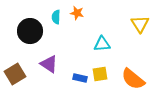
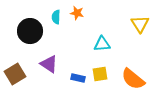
blue rectangle: moved 2 px left
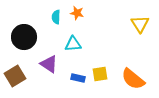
black circle: moved 6 px left, 6 px down
cyan triangle: moved 29 px left
brown square: moved 2 px down
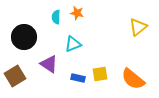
yellow triangle: moved 2 px left, 3 px down; rotated 24 degrees clockwise
cyan triangle: rotated 18 degrees counterclockwise
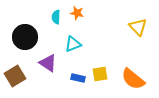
yellow triangle: rotated 36 degrees counterclockwise
black circle: moved 1 px right
purple triangle: moved 1 px left, 1 px up
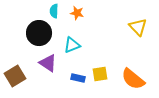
cyan semicircle: moved 2 px left, 6 px up
black circle: moved 14 px right, 4 px up
cyan triangle: moved 1 px left, 1 px down
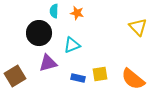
purple triangle: rotated 48 degrees counterclockwise
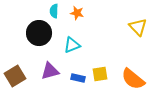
purple triangle: moved 2 px right, 8 px down
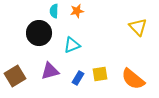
orange star: moved 2 px up; rotated 24 degrees counterclockwise
blue rectangle: rotated 72 degrees counterclockwise
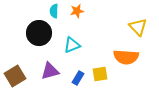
orange semicircle: moved 7 px left, 22 px up; rotated 35 degrees counterclockwise
